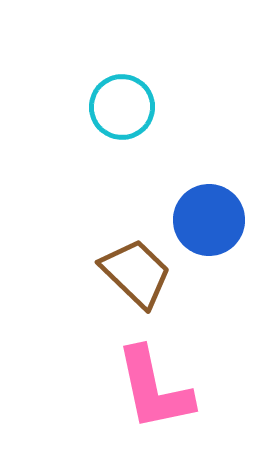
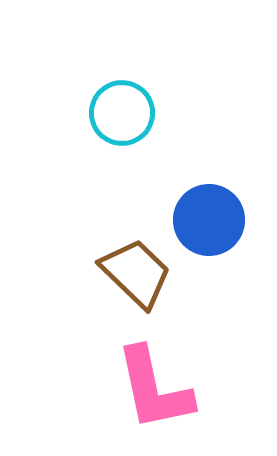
cyan circle: moved 6 px down
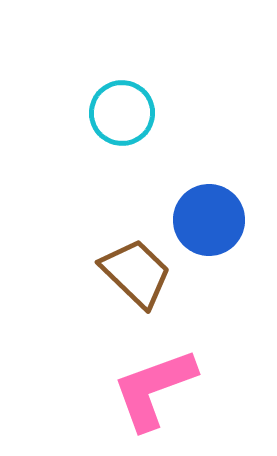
pink L-shape: rotated 82 degrees clockwise
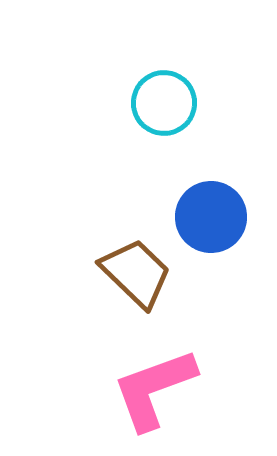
cyan circle: moved 42 px right, 10 px up
blue circle: moved 2 px right, 3 px up
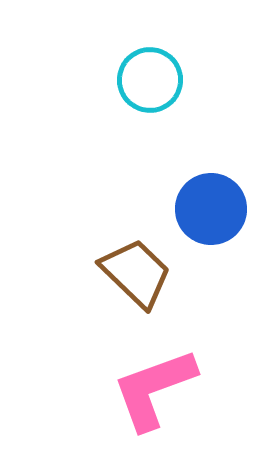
cyan circle: moved 14 px left, 23 px up
blue circle: moved 8 px up
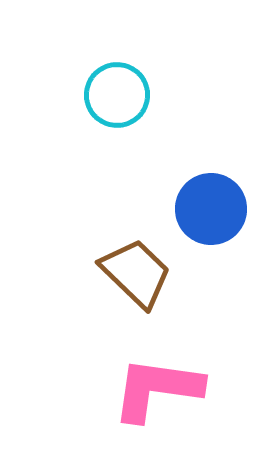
cyan circle: moved 33 px left, 15 px down
pink L-shape: moved 3 px right; rotated 28 degrees clockwise
